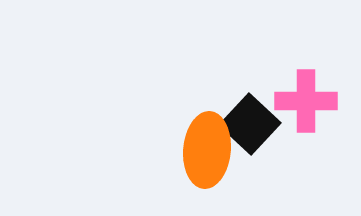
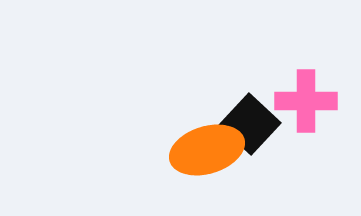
orange ellipse: rotated 68 degrees clockwise
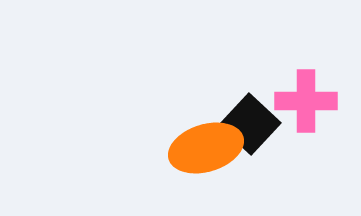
orange ellipse: moved 1 px left, 2 px up
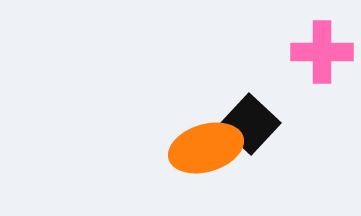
pink cross: moved 16 px right, 49 px up
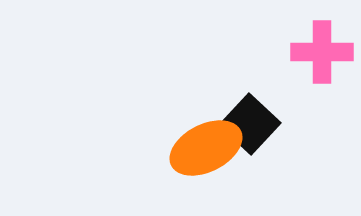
orange ellipse: rotated 10 degrees counterclockwise
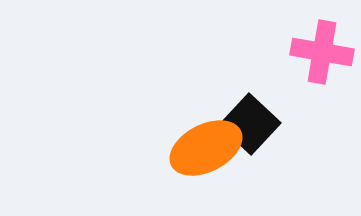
pink cross: rotated 10 degrees clockwise
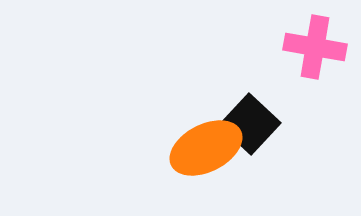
pink cross: moved 7 px left, 5 px up
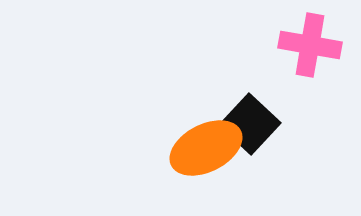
pink cross: moved 5 px left, 2 px up
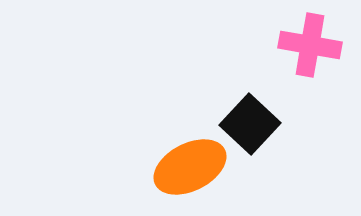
orange ellipse: moved 16 px left, 19 px down
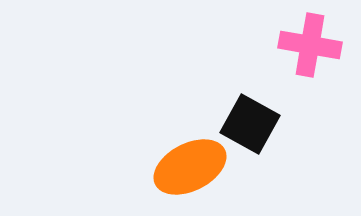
black square: rotated 14 degrees counterclockwise
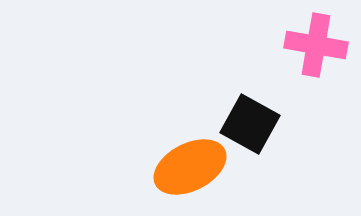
pink cross: moved 6 px right
